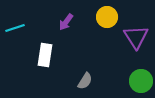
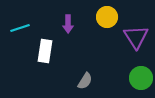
purple arrow: moved 2 px right, 2 px down; rotated 36 degrees counterclockwise
cyan line: moved 5 px right
white rectangle: moved 4 px up
green circle: moved 3 px up
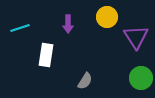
white rectangle: moved 1 px right, 4 px down
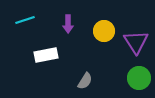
yellow circle: moved 3 px left, 14 px down
cyan line: moved 5 px right, 8 px up
purple triangle: moved 5 px down
white rectangle: rotated 70 degrees clockwise
green circle: moved 2 px left
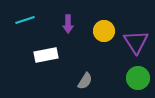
green circle: moved 1 px left
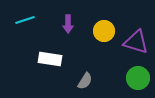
purple triangle: rotated 40 degrees counterclockwise
white rectangle: moved 4 px right, 4 px down; rotated 20 degrees clockwise
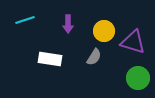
purple triangle: moved 3 px left
gray semicircle: moved 9 px right, 24 px up
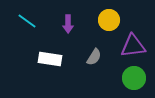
cyan line: moved 2 px right, 1 px down; rotated 54 degrees clockwise
yellow circle: moved 5 px right, 11 px up
purple triangle: moved 4 px down; rotated 24 degrees counterclockwise
green circle: moved 4 px left
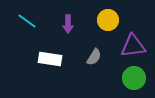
yellow circle: moved 1 px left
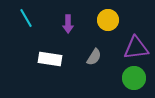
cyan line: moved 1 px left, 3 px up; rotated 24 degrees clockwise
purple triangle: moved 3 px right, 2 px down
